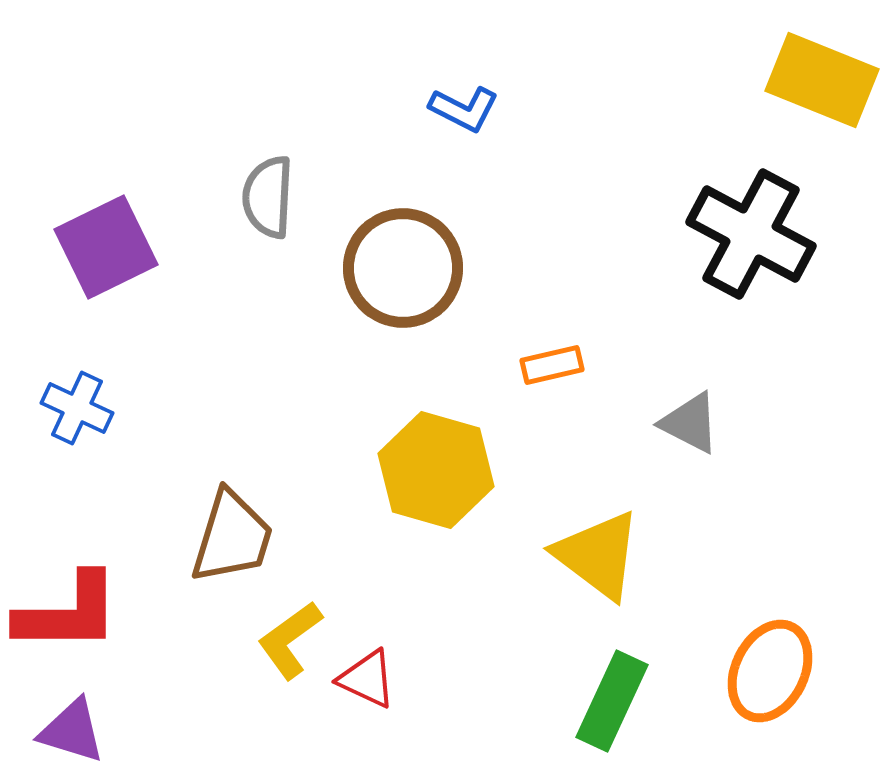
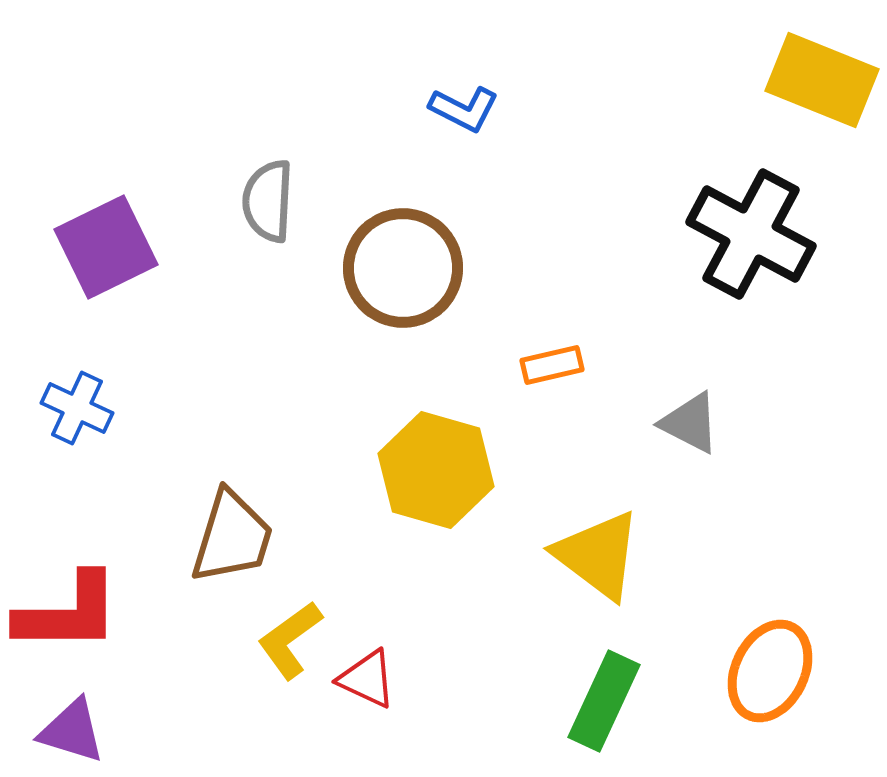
gray semicircle: moved 4 px down
green rectangle: moved 8 px left
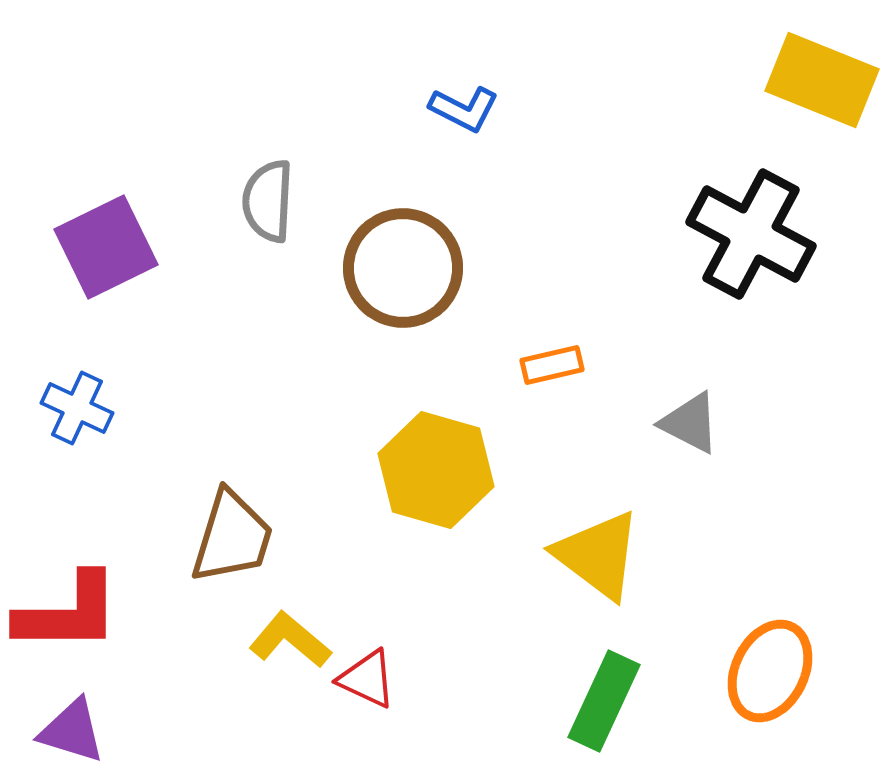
yellow L-shape: rotated 76 degrees clockwise
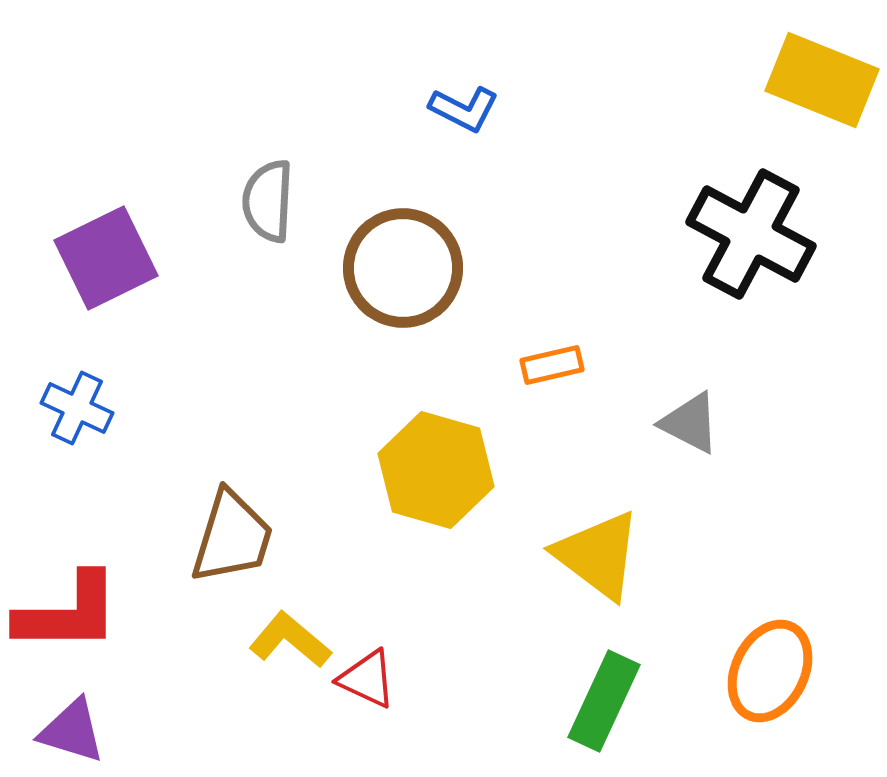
purple square: moved 11 px down
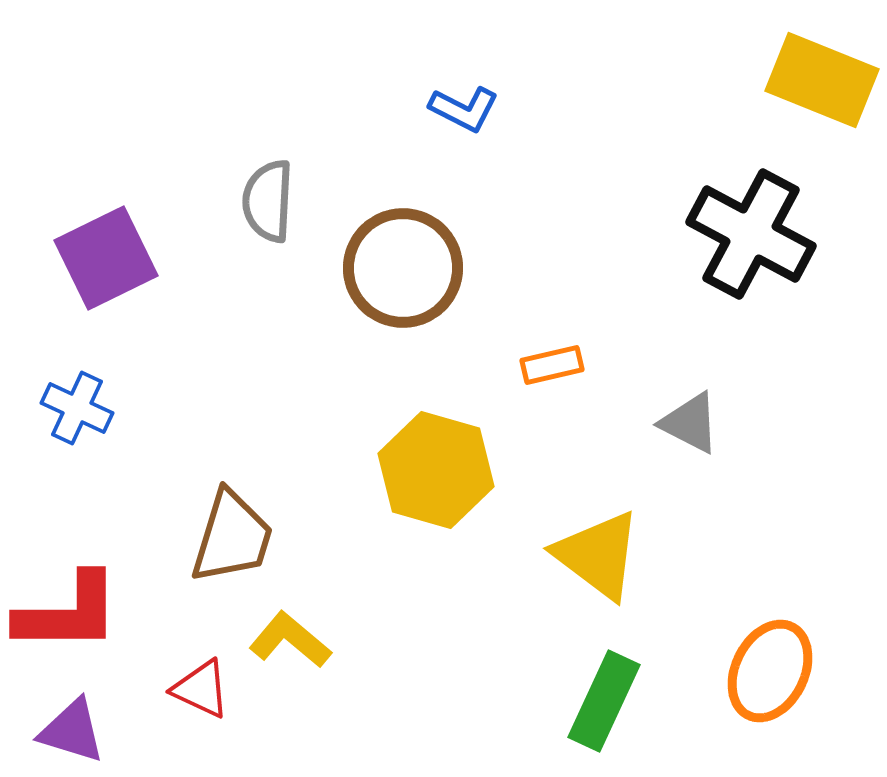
red triangle: moved 166 px left, 10 px down
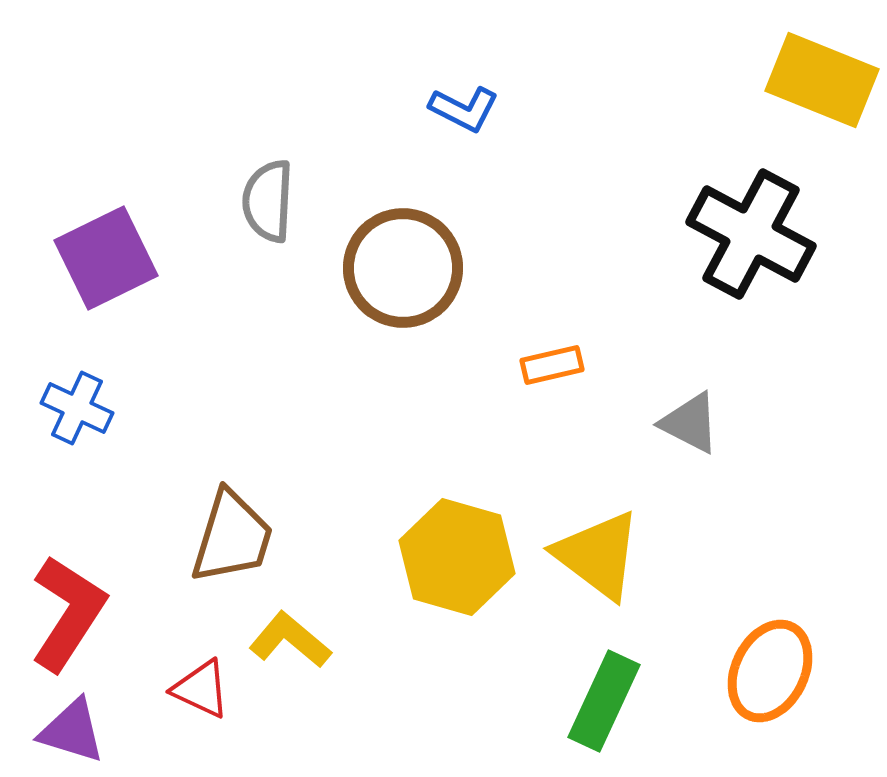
yellow hexagon: moved 21 px right, 87 px down
red L-shape: rotated 57 degrees counterclockwise
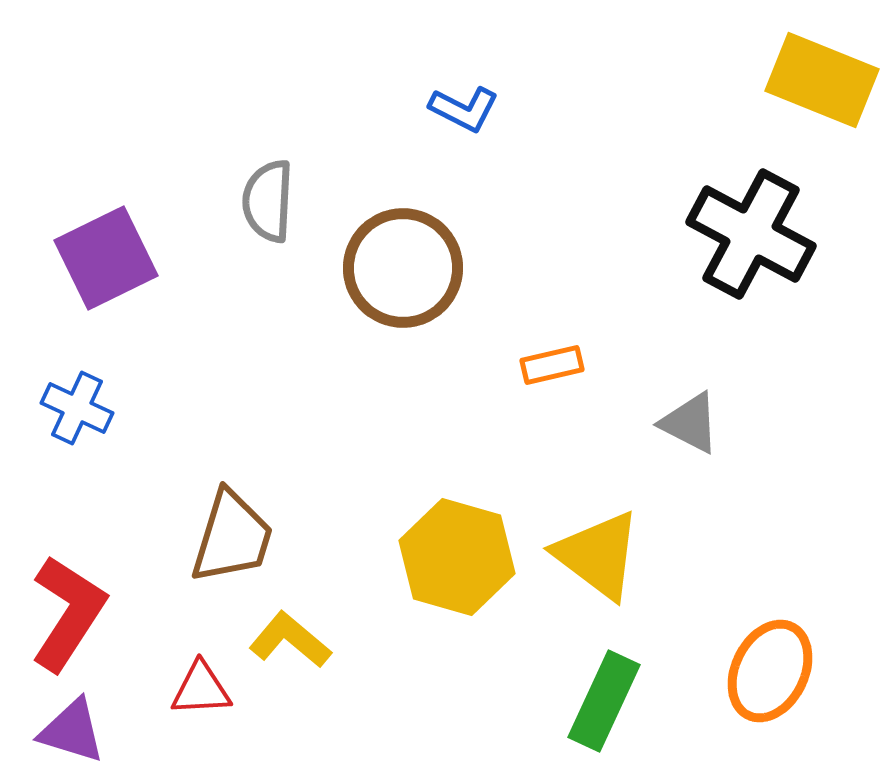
red triangle: rotated 28 degrees counterclockwise
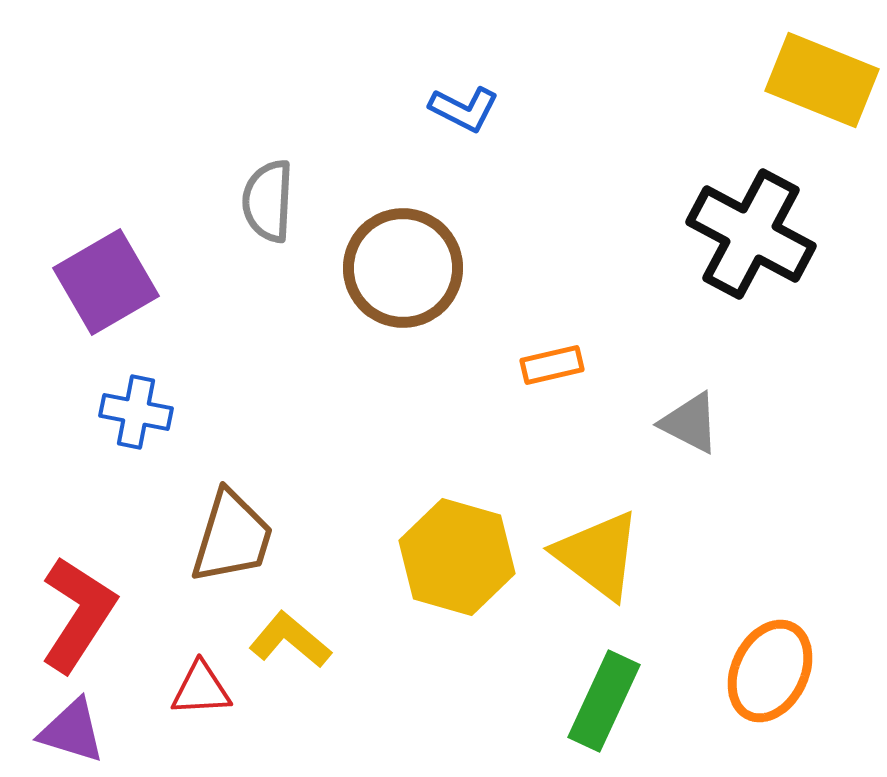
purple square: moved 24 px down; rotated 4 degrees counterclockwise
blue cross: moved 59 px right, 4 px down; rotated 14 degrees counterclockwise
red L-shape: moved 10 px right, 1 px down
